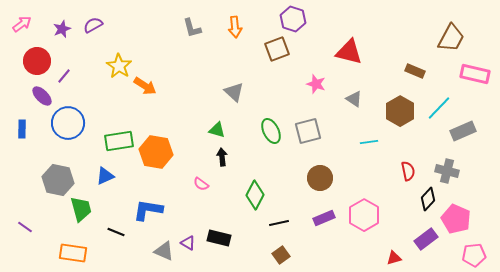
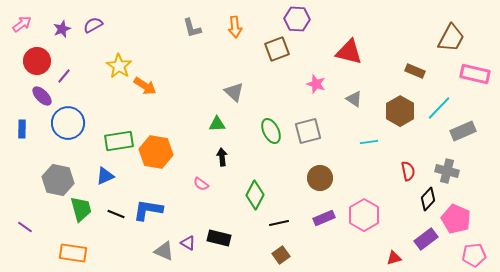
purple hexagon at (293, 19): moved 4 px right; rotated 15 degrees counterclockwise
green triangle at (217, 130): moved 6 px up; rotated 18 degrees counterclockwise
black line at (116, 232): moved 18 px up
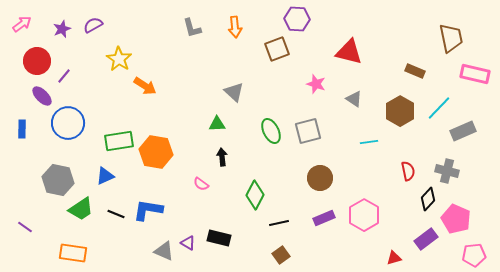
brown trapezoid at (451, 38): rotated 40 degrees counterclockwise
yellow star at (119, 66): moved 7 px up
green trapezoid at (81, 209): rotated 72 degrees clockwise
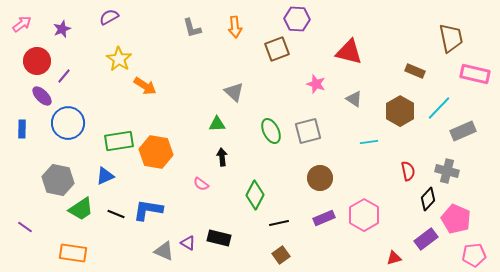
purple semicircle at (93, 25): moved 16 px right, 8 px up
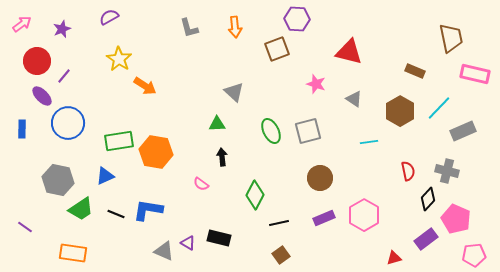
gray L-shape at (192, 28): moved 3 px left
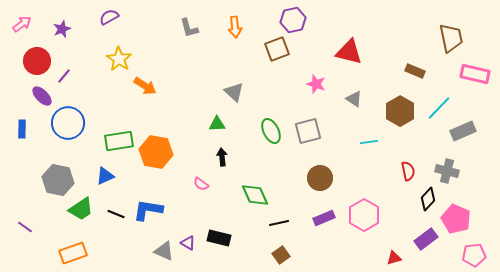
purple hexagon at (297, 19): moved 4 px left, 1 px down; rotated 15 degrees counterclockwise
green diamond at (255, 195): rotated 52 degrees counterclockwise
orange rectangle at (73, 253): rotated 28 degrees counterclockwise
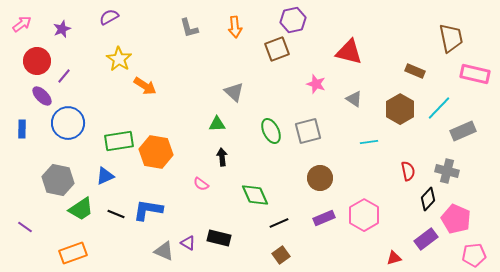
brown hexagon at (400, 111): moved 2 px up
black line at (279, 223): rotated 12 degrees counterclockwise
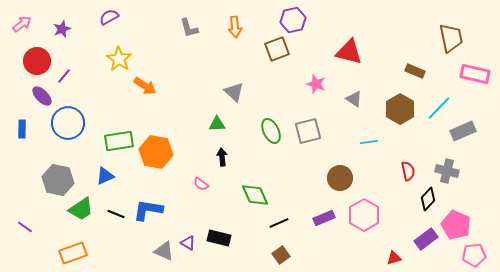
brown circle at (320, 178): moved 20 px right
pink pentagon at (456, 219): moved 6 px down
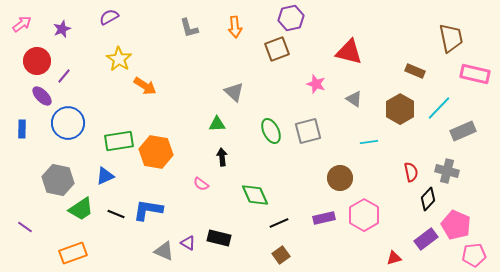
purple hexagon at (293, 20): moved 2 px left, 2 px up
red semicircle at (408, 171): moved 3 px right, 1 px down
purple rectangle at (324, 218): rotated 10 degrees clockwise
